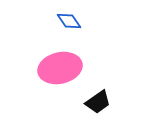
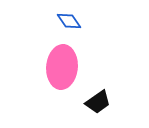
pink ellipse: moved 2 px right, 1 px up; rotated 72 degrees counterclockwise
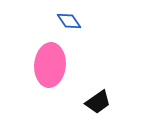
pink ellipse: moved 12 px left, 2 px up
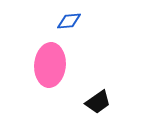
blue diamond: rotated 60 degrees counterclockwise
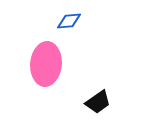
pink ellipse: moved 4 px left, 1 px up
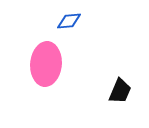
black trapezoid: moved 22 px right, 11 px up; rotated 32 degrees counterclockwise
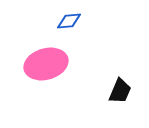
pink ellipse: rotated 69 degrees clockwise
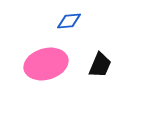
black trapezoid: moved 20 px left, 26 px up
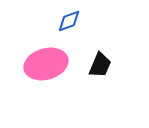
blue diamond: rotated 15 degrees counterclockwise
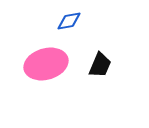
blue diamond: rotated 10 degrees clockwise
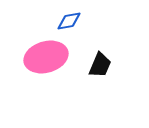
pink ellipse: moved 7 px up
